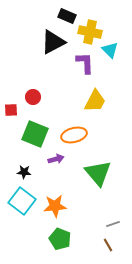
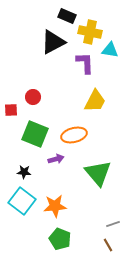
cyan triangle: rotated 36 degrees counterclockwise
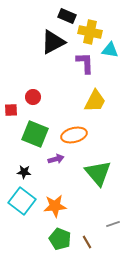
brown line: moved 21 px left, 3 px up
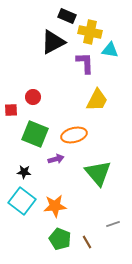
yellow trapezoid: moved 2 px right, 1 px up
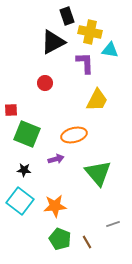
black rectangle: rotated 48 degrees clockwise
red circle: moved 12 px right, 14 px up
green square: moved 8 px left
black star: moved 2 px up
cyan square: moved 2 px left
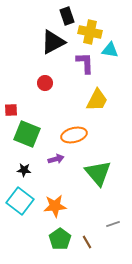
green pentagon: rotated 15 degrees clockwise
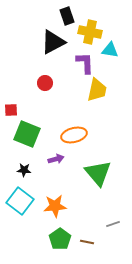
yellow trapezoid: moved 10 px up; rotated 15 degrees counterclockwise
brown line: rotated 48 degrees counterclockwise
